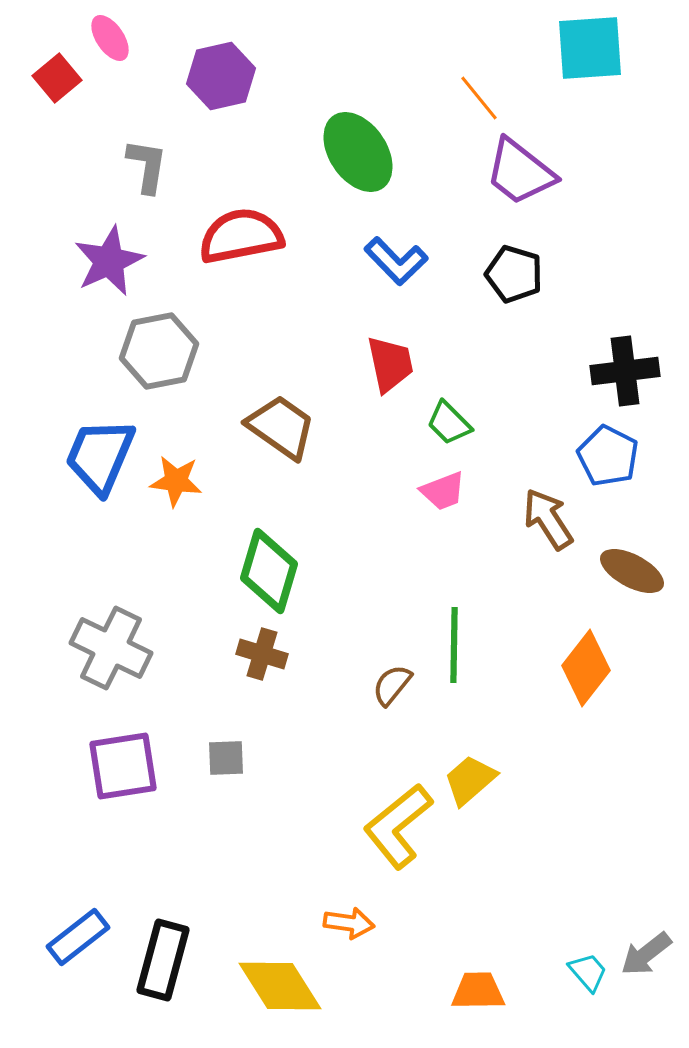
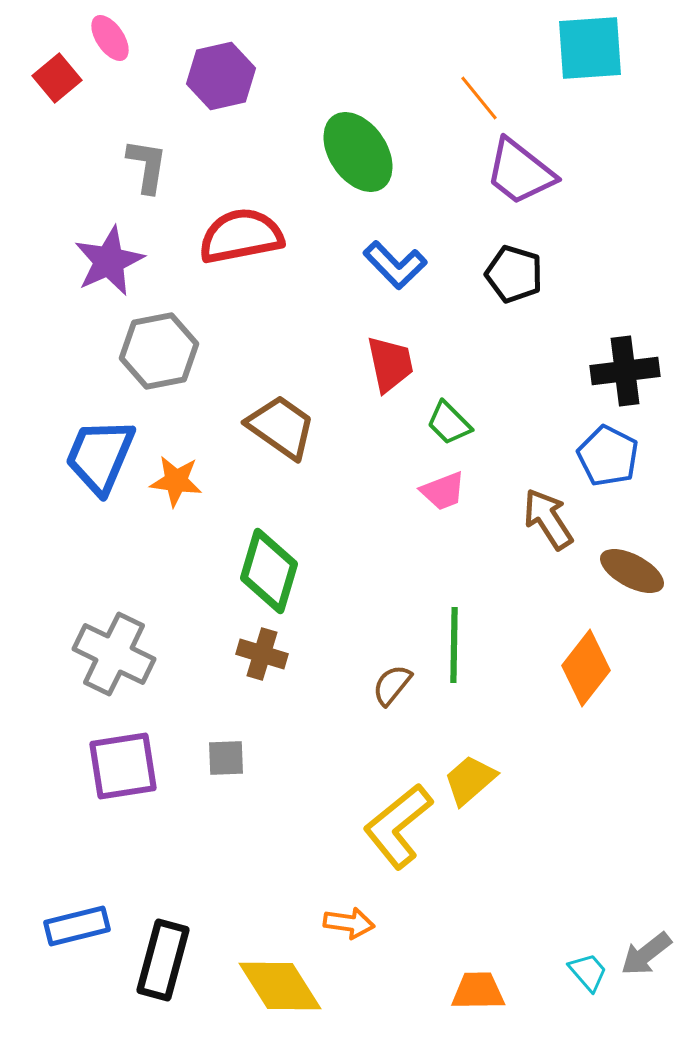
blue L-shape: moved 1 px left, 4 px down
gray cross: moved 3 px right, 6 px down
blue rectangle: moved 1 px left, 11 px up; rotated 24 degrees clockwise
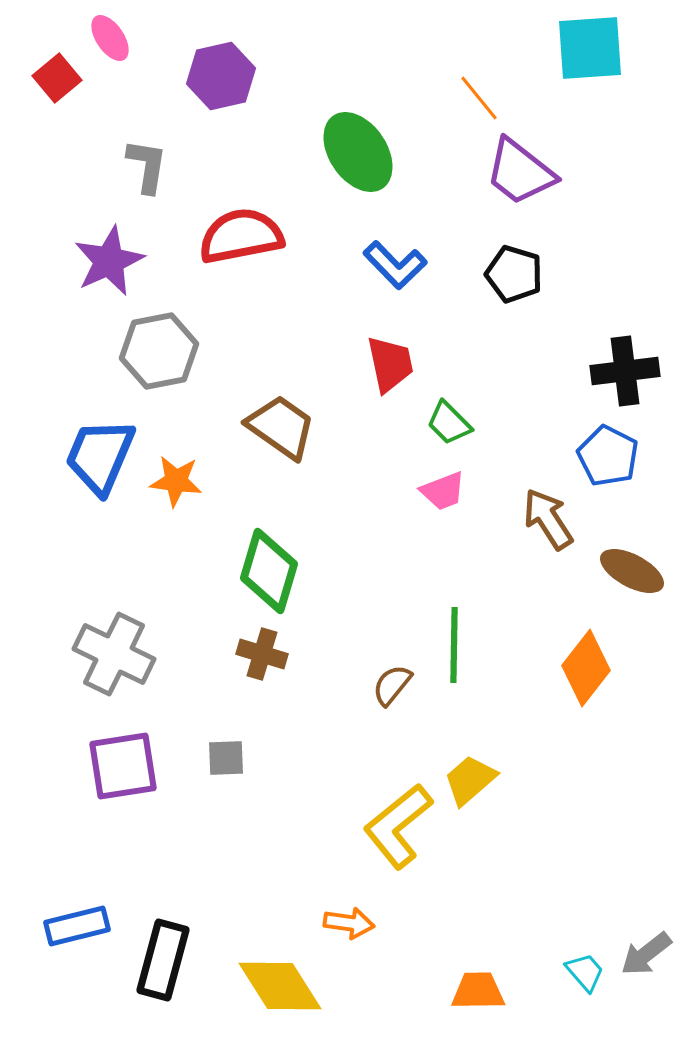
cyan trapezoid: moved 3 px left
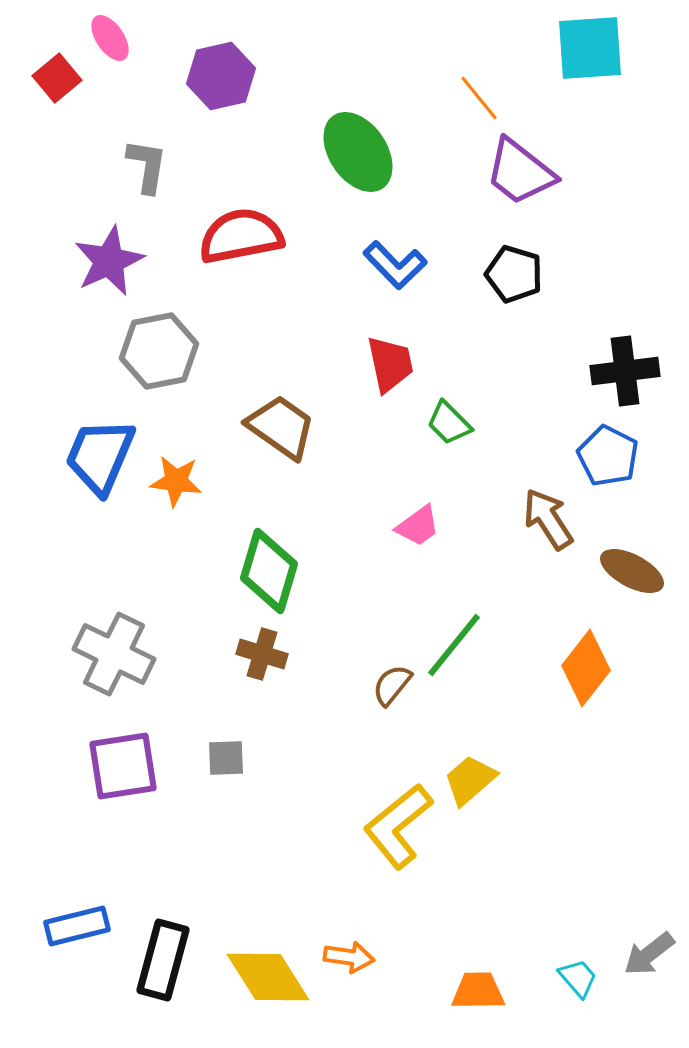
pink trapezoid: moved 25 px left, 35 px down; rotated 15 degrees counterclockwise
green line: rotated 38 degrees clockwise
orange arrow: moved 34 px down
gray arrow: moved 3 px right
cyan trapezoid: moved 7 px left, 6 px down
yellow diamond: moved 12 px left, 9 px up
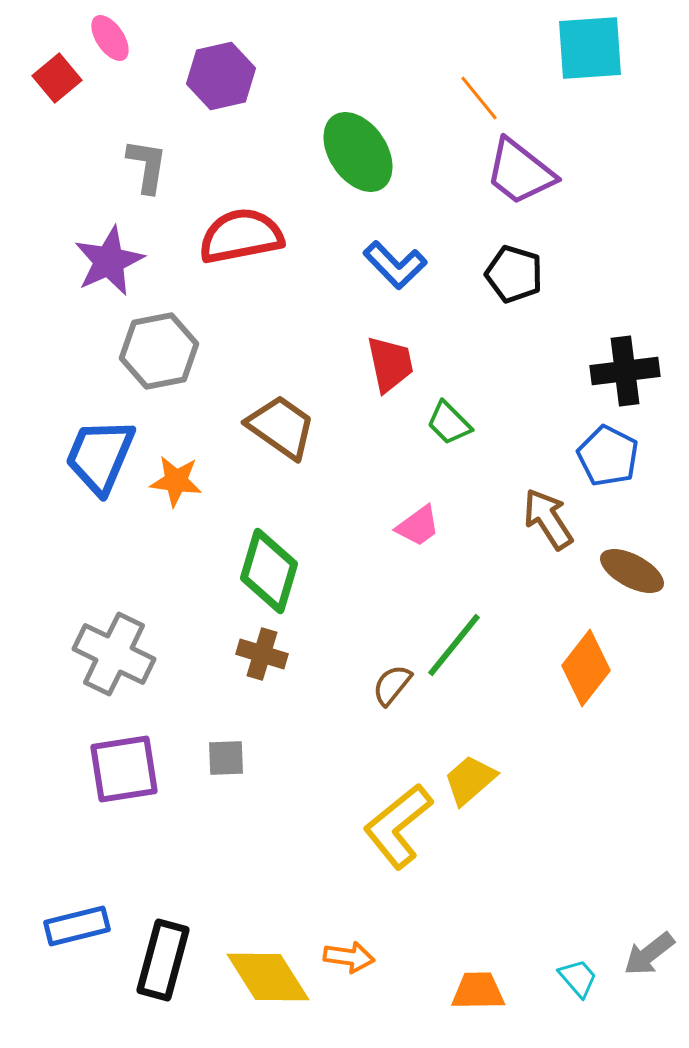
purple square: moved 1 px right, 3 px down
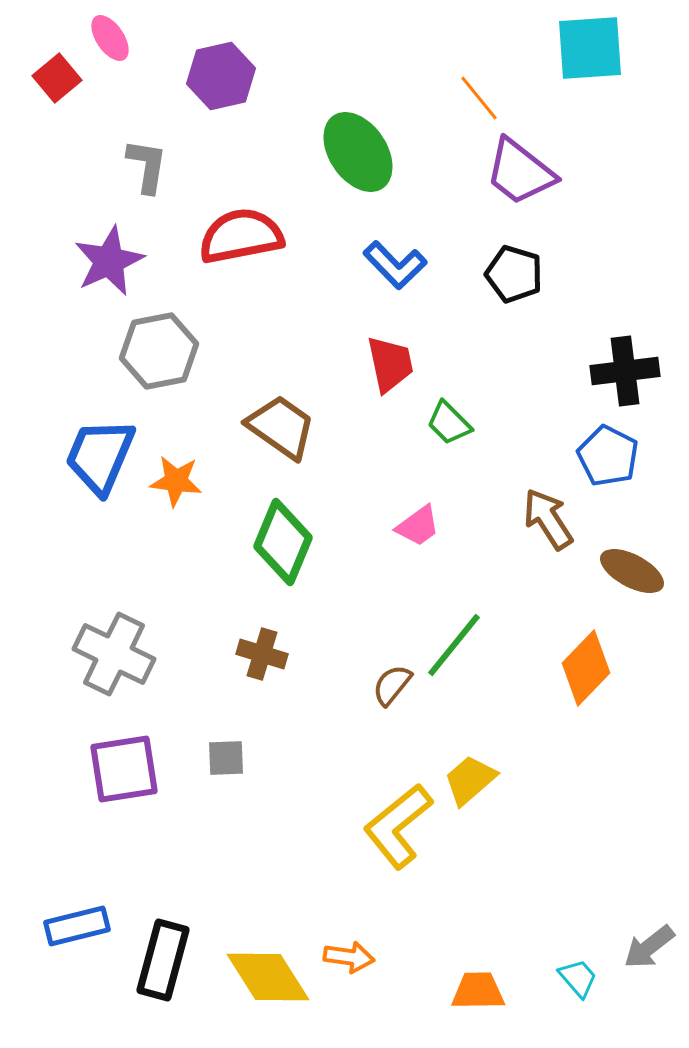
green diamond: moved 14 px right, 29 px up; rotated 6 degrees clockwise
orange diamond: rotated 6 degrees clockwise
gray arrow: moved 7 px up
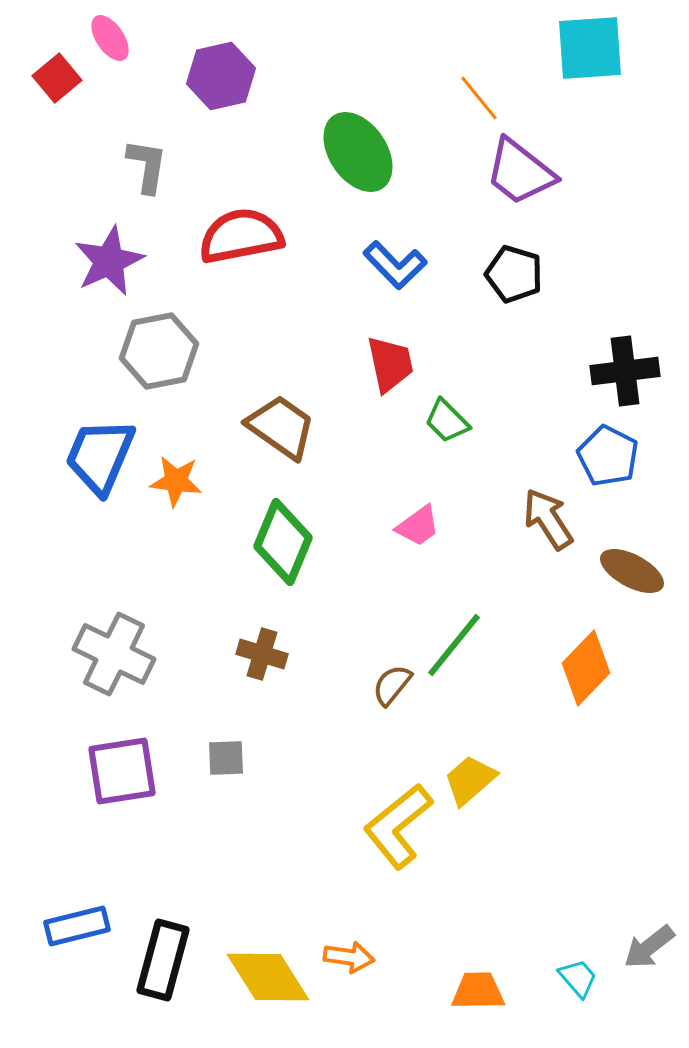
green trapezoid: moved 2 px left, 2 px up
purple square: moved 2 px left, 2 px down
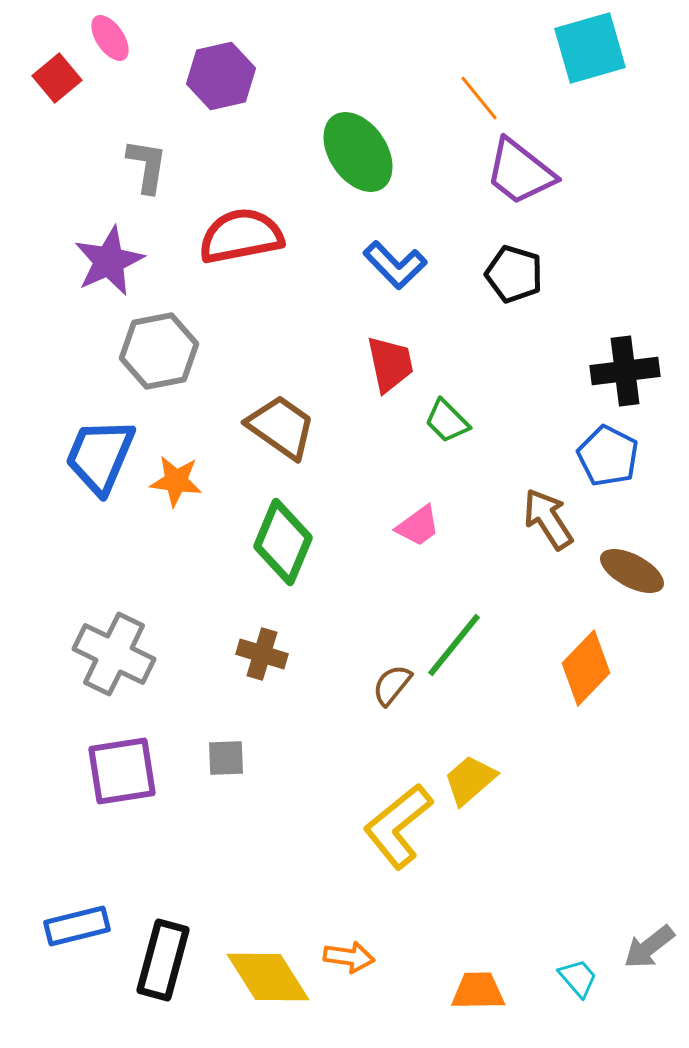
cyan square: rotated 12 degrees counterclockwise
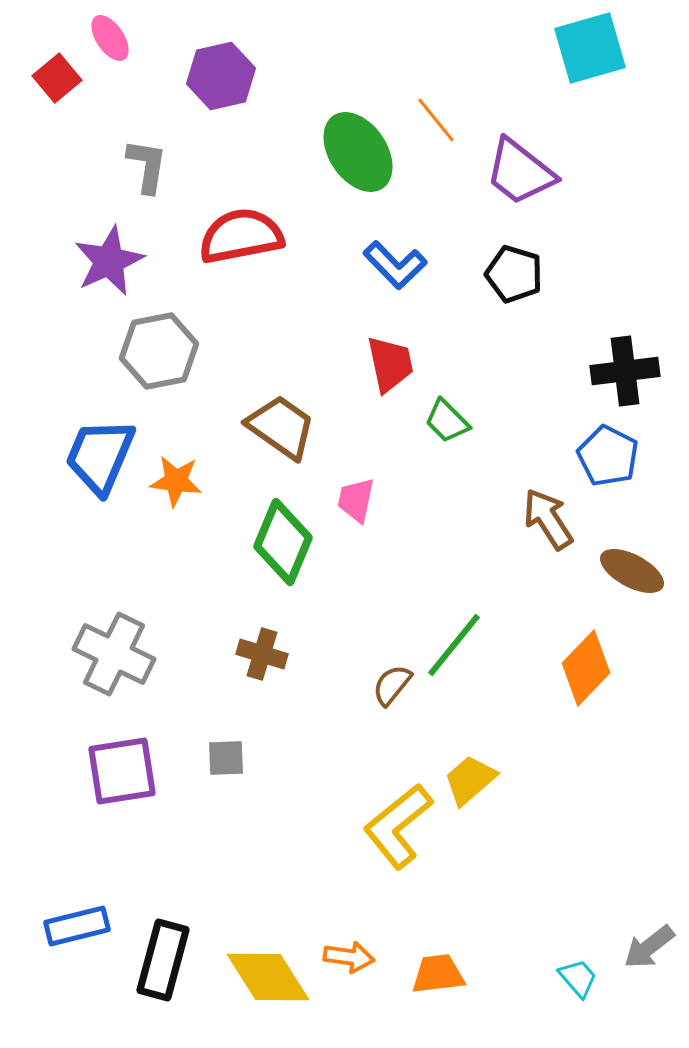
orange line: moved 43 px left, 22 px down
pink trapezoid: moved 62 px left, 26 px up; rotated 138 degrees clockwise
orange trapezoid: moved 40 px left, 17 px up; rotated 6 degrees counterclockwise
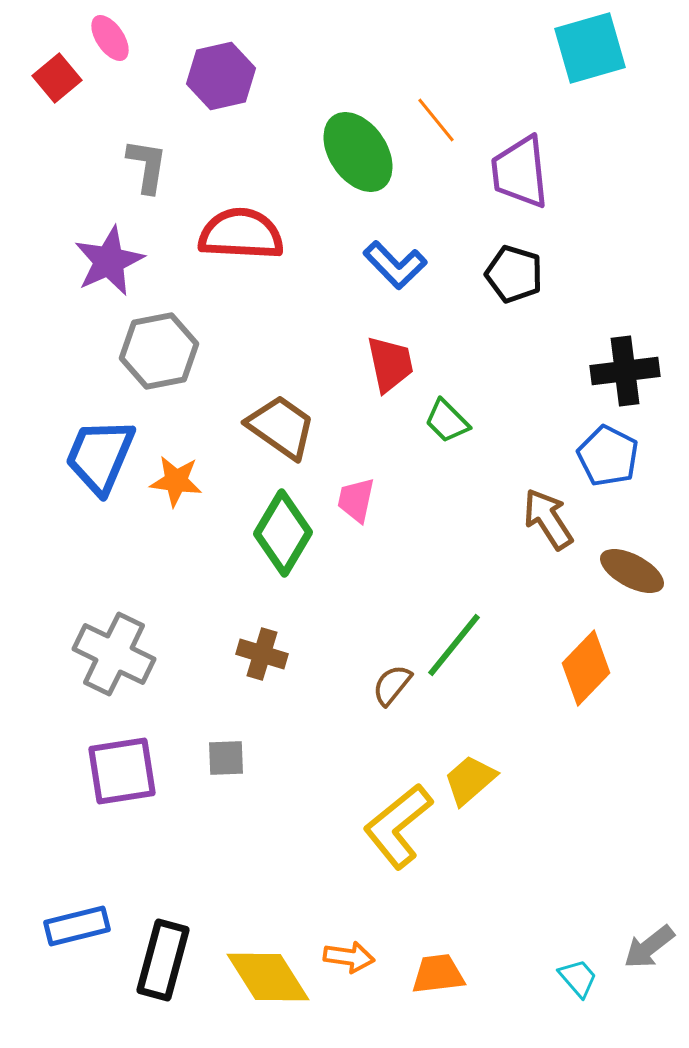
purple trapezoid: rotated 46 degrees clockwise
red semicircle: moved 2 px up; rotated 14 degrees clockwise
green diamond: moved 9 px up; rotated 8 degrees clockwise
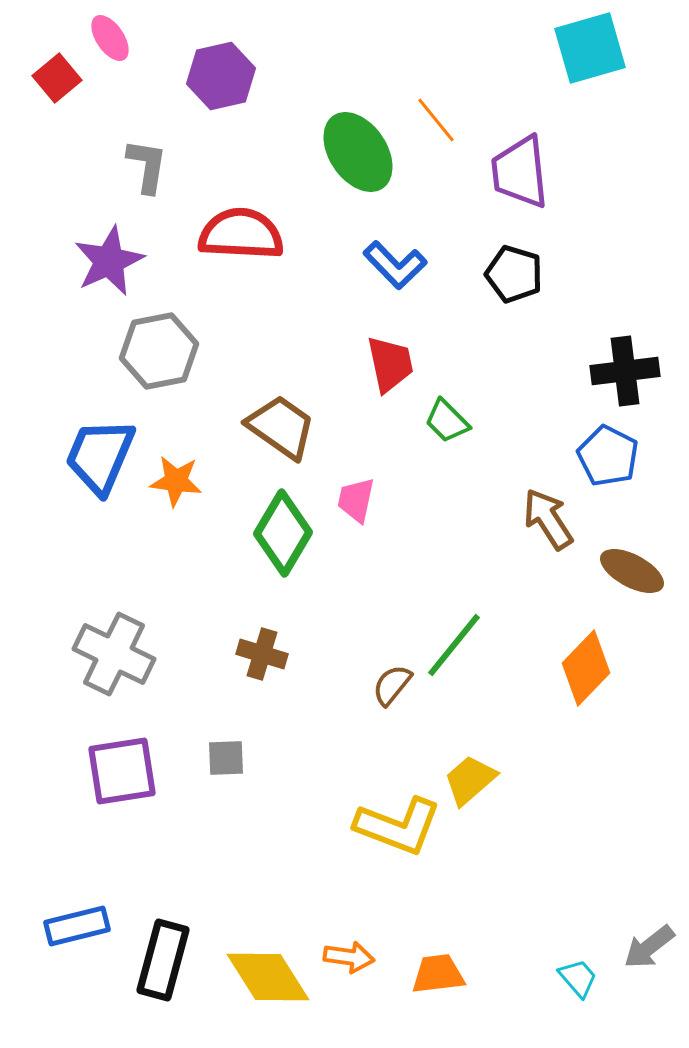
yellow L-shape: rotated 120 degrees counterclockwise
